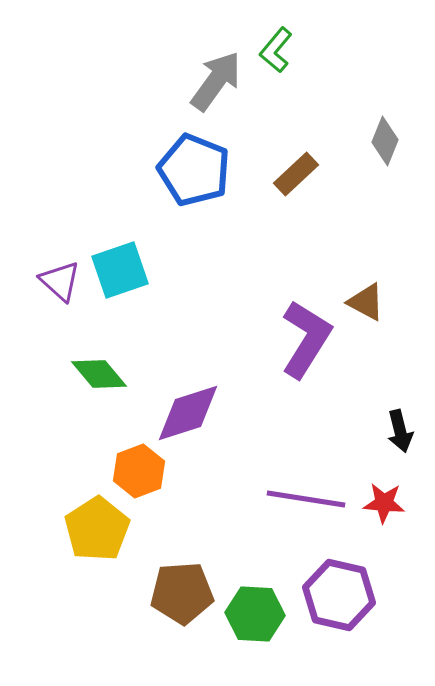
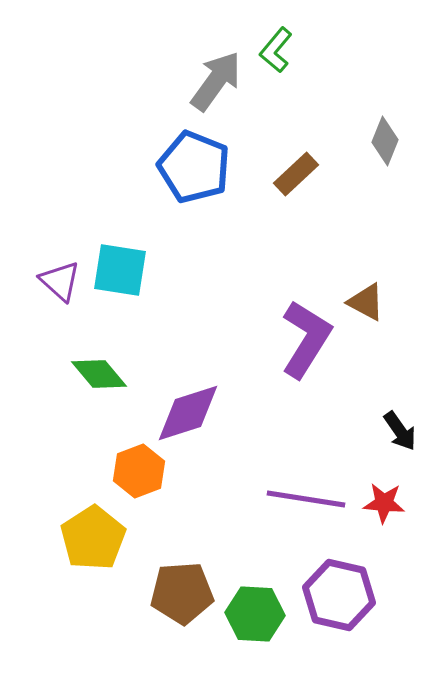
blue pentagon: moved 3 px up
cyan square: rotated 28 degrees clockwise
black arrow: rotated 21 degrees counterclockwise
yellow pentagon: moved 4 px left, 9 px down
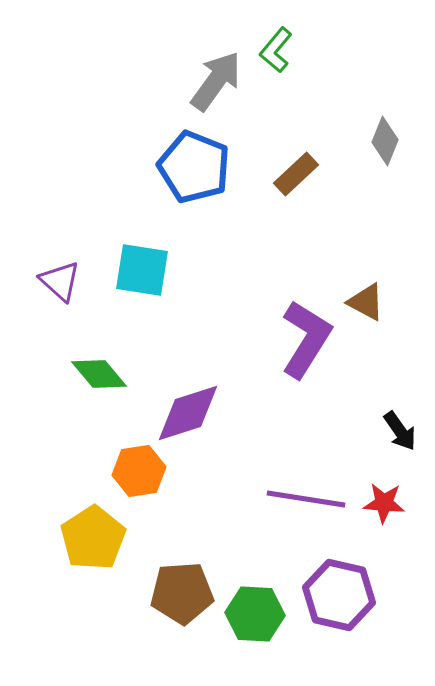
cyan square: moved 22 px right
orange hexagon: rotated 12 degrees clockwise
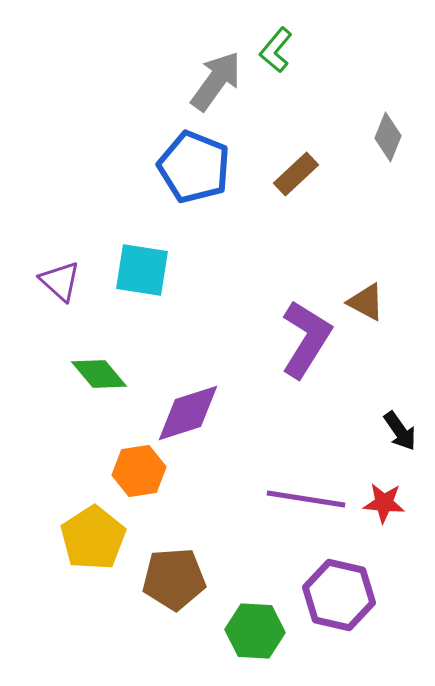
gray diamond: moved 3 px right, 4 px up
brown pentagon: moved 8 px left, 14 px up
green hexagon: moved 17 px down
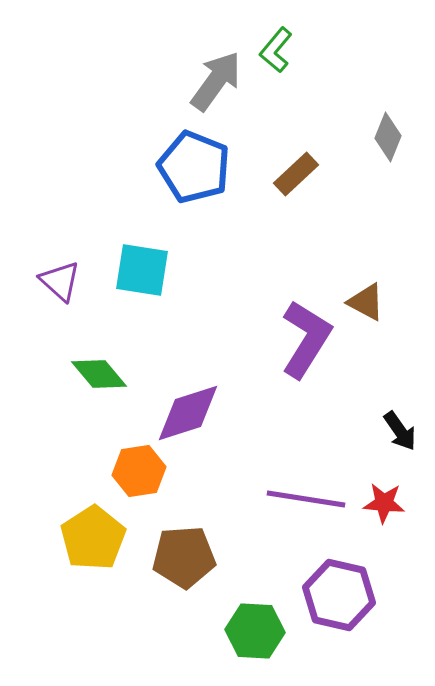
brown pentagon: moved 10 px right, 22 px up
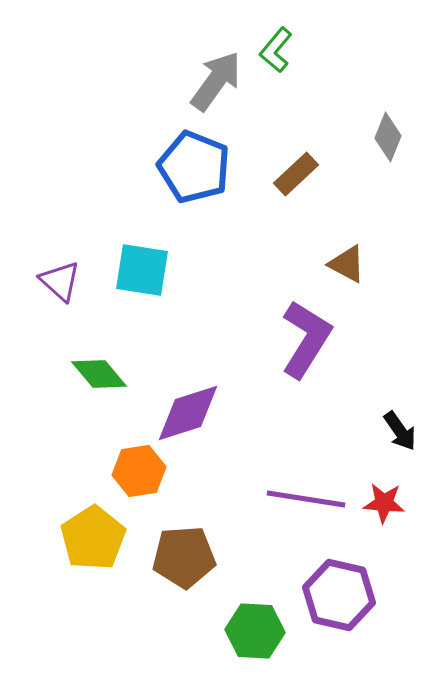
brown triangle: moved 19 px left, 38 px up
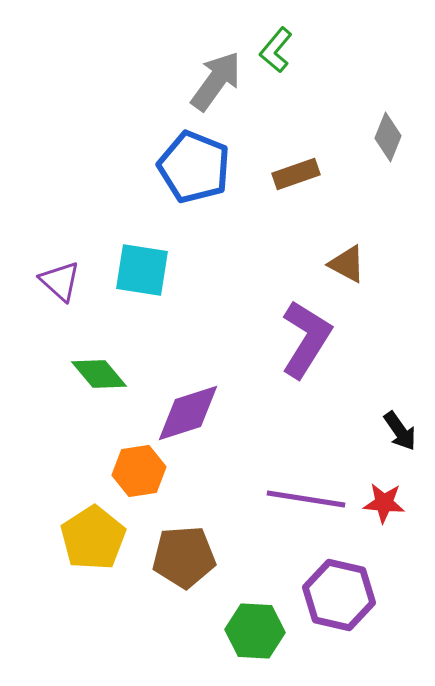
brown rectangle: rotated 24 degrees clockwise
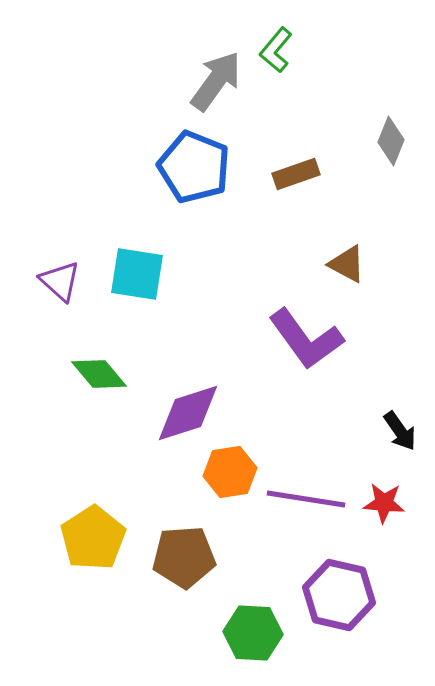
gray diamond: moved 3 px right, 4 px down
cyan square: moved 5 px left, 4 px down
purple L-shape: rotated 112 degrees clockwise
orange hexagon: moved 91 px right, 1 px down
green hexagon: moved 2 px left, 2 px down
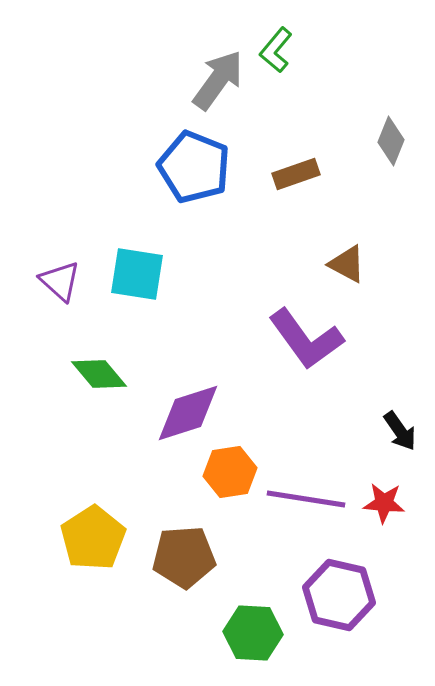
gray arrow: moved 2 px right, 1 px up
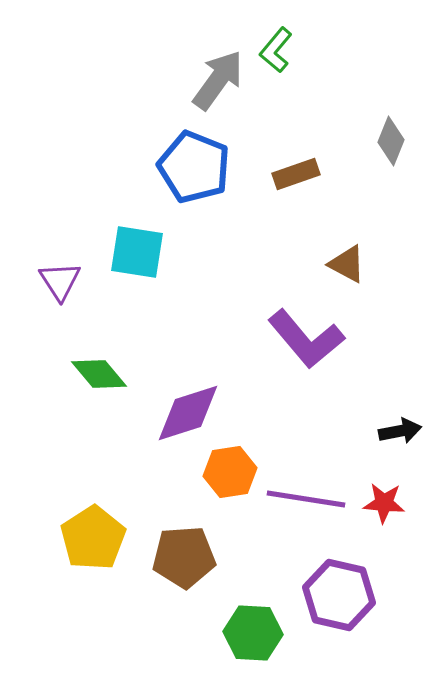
cyan square: moved 22 px up
purple triangle: rotated 15 degrees clockwise
purple L-shape: rotated 4 degrees counterclockwise
black arrow: rotated 66 degrees counterclockwise
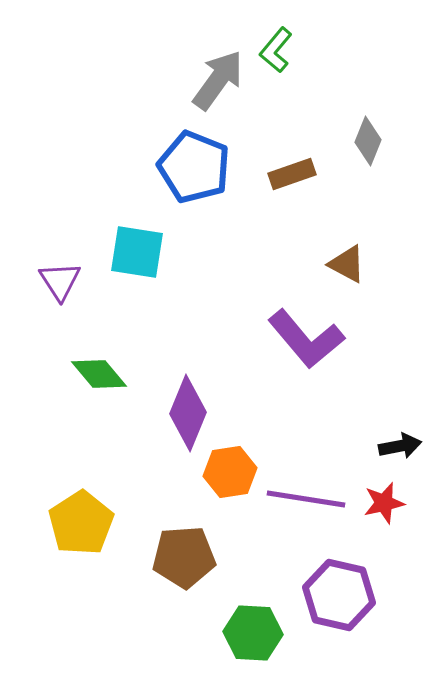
gray diamond: moved 23 px left
brown rectangle: moved 4 px left
purple diamond: rotated 50 degrees counterclockwise
black arrow: moved 15 px down
red star: rotated 18 degrees counterclockwise
yellow pentagon: moved 12 px left, 15 px up
